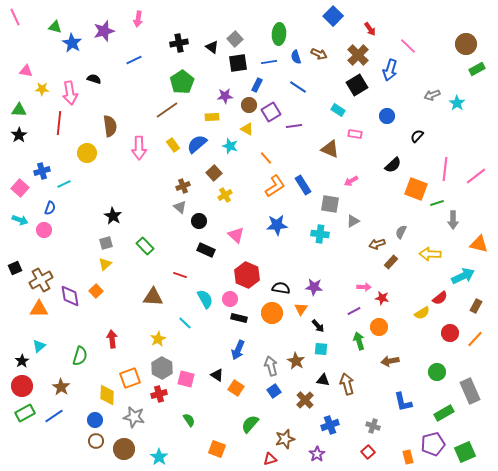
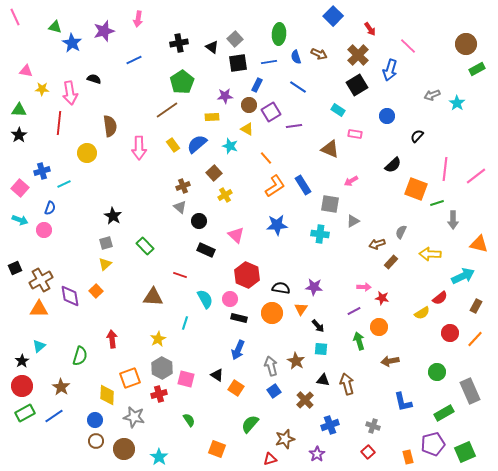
cyan line at (185, 323): rotated 64 degrees clockwise
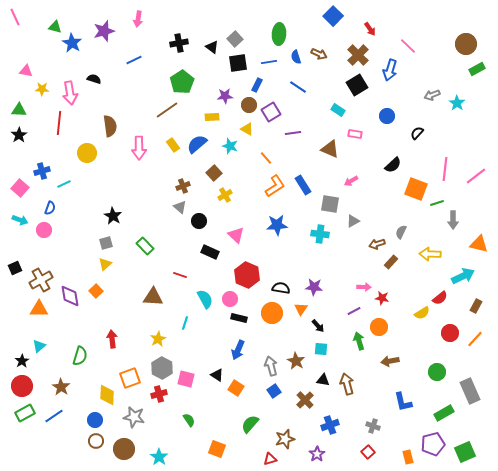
purple line at (294, 126): moved 1 px left, 7 px down
black semicircle at (417, 136): moved 3 px up
black rectangle at (206, 250): moved 4 px right, 2 px down
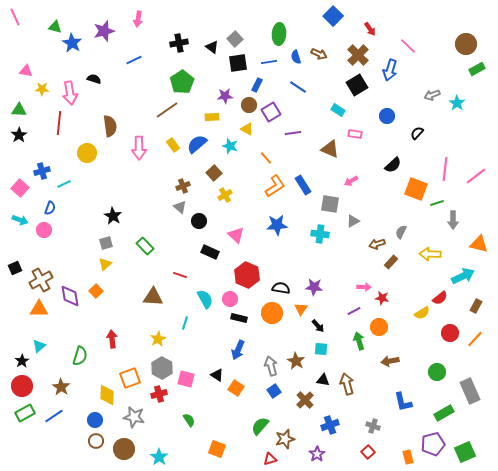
green semicircle at (250, 424): moved 10 px right, 2 px down
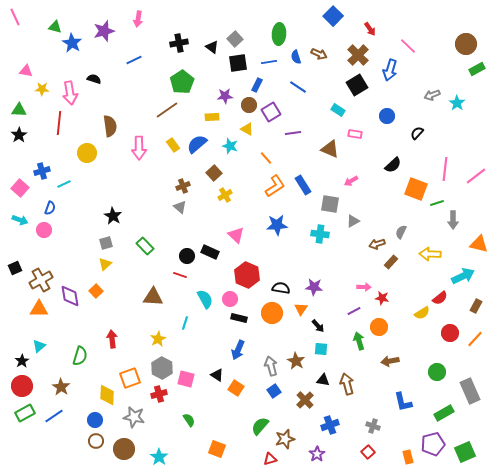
black circle at (199, 221): moved 12 px left, 35 px down
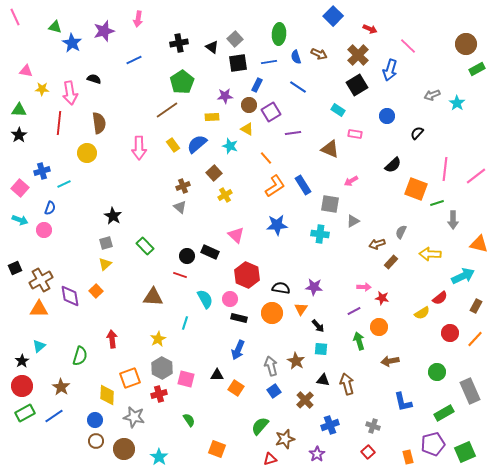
red arrow at (370, 29): rotated 32 degrees counterclockwise
brown semicircle at (110, 126): moved 11 px left, 3 px up
black triangle at (217, 375): rotated 32 degrees counterclockwise
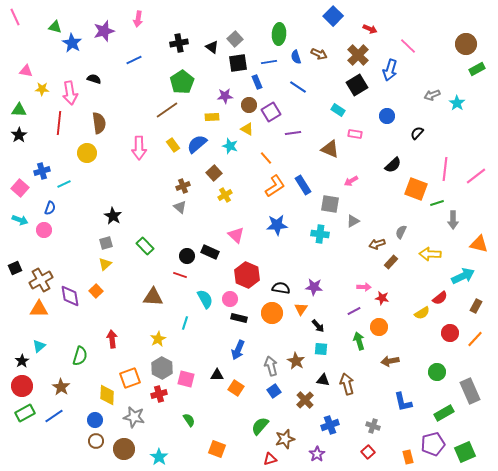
blue rectangle at (257, 85): moved 3 px up; rotated 48 degrees counterclockwise
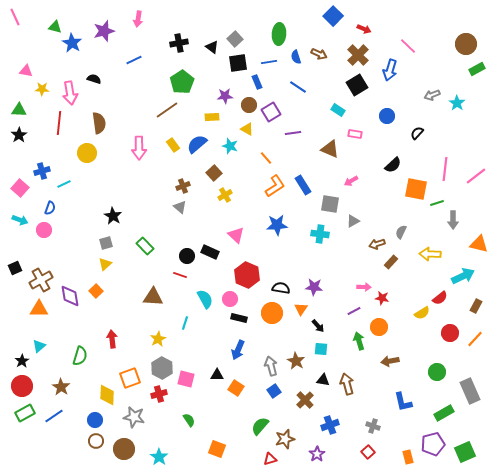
red arrow at (370, 29): moved 6 px left
orange square at (416, 189): rotated 10 degrees counterclockwise
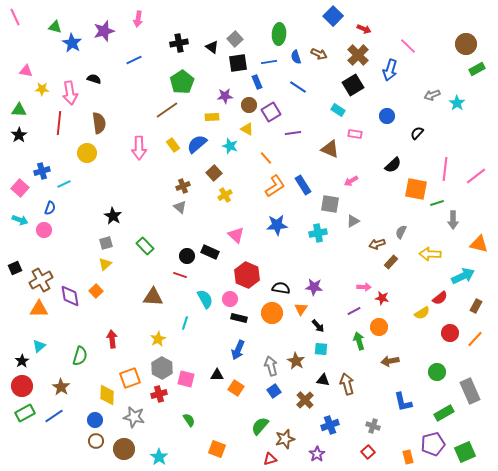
black square at (357, 85): moved 4 px left
cyan cross at (320, 234): moved 2 px left, 1 px up; rotated 18 degrees counterclockwise
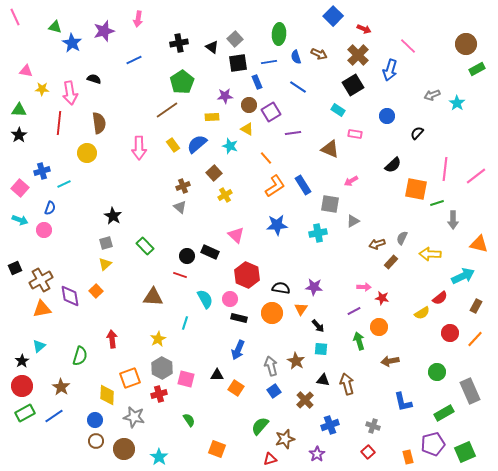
gray semicircle at (401, 232): moved 1 px right, 6 px down
orange triangle at (39, 309): moved 3 px right; rotated 12 degrees counterclockwise
